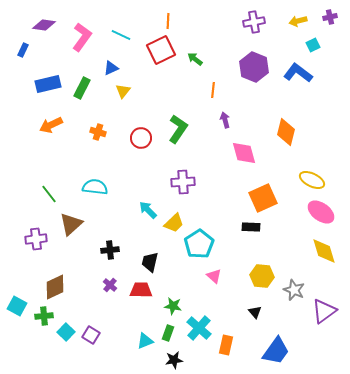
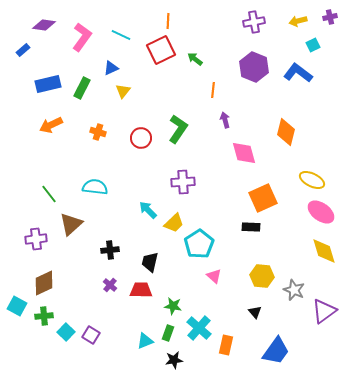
blue rectangle at (23, 50): rotated 24 degrees clockwise
brown diamond at (55, 287): moved 11 px left, 4 px up
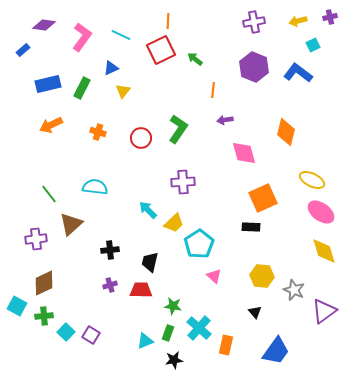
purple arrow at (225, 120): rotated 84 degrees counterclockwise
purple cross at (110, 285): rotated 32 degrees clockwise
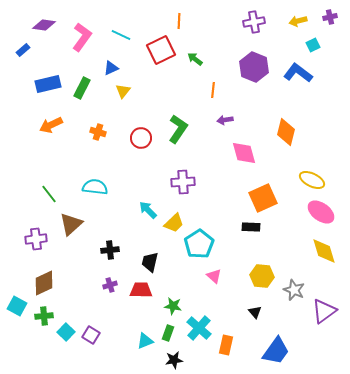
orange line at (168, 21): moved 11 px right
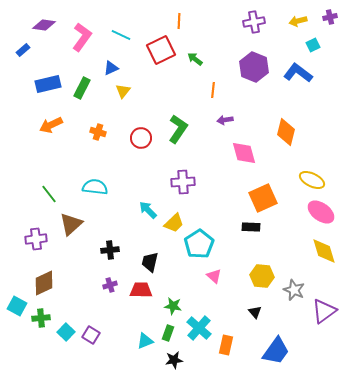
green cross at (44, 316): moved 3 px left, 2 px down
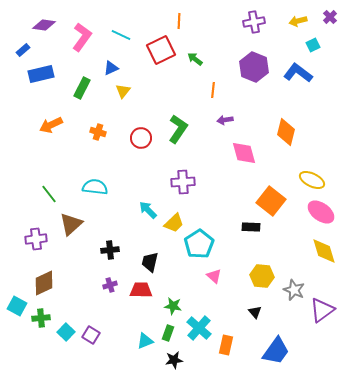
purple cross at (330, 17): rotated 32 degrees counterclockwise
blue rectangle at (48, 84): moved 7 px left, 10 px up
orange square at (263, 198): moved 8 px right, 3 px down; rotated 28 degrees counterclockwise
purple triangle at (324, 311): moved 2 px left, 1 px up
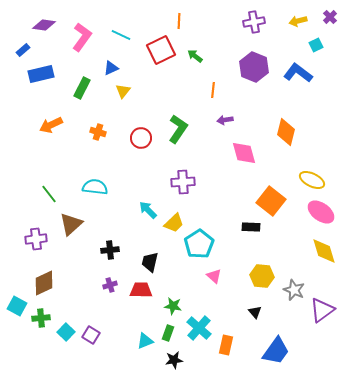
cyan square at (313, 45): moved 3 px right
green arrow at (195, 59): moved 3 px up
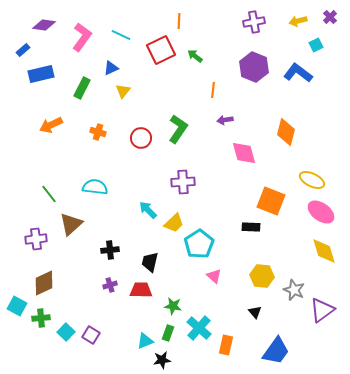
orange square at (271, 201): rotated 16 degrees counterclockwise
black star at (174, 360): moved 12 px left
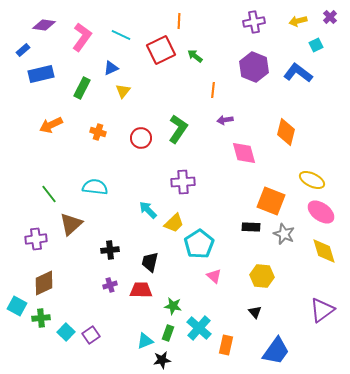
gray star at (294, 290): moved 10 px left, 56 px up
purple square at (91, 335): rotated 24 degrees clockwise
